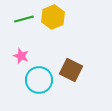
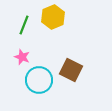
green line: moved 6 px down; rotated 54 degrees counterclockwise
pink star: moved 1 px right, 1 px down
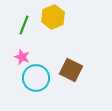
cyan circle: moved 3 px left, 2 px up
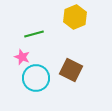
yellow hexagon: moved 22 px right
green line: moved 10 px right, 9 px down; rotated 54 degrees clockwise
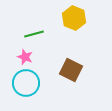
yellow hexagon: moved 1 px left, 1 px down; rotated 15 degrees counterclockwise
pink star: moved 3 px right
cyan circle: moved 10 px left, 5 px down
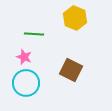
yellow hexagon: moved 1 px right
green line: rotated 18 degrees clockwise
pink star: moved 1 px left
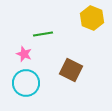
yellow hexagon: moved 17 px right
green line: moved 9 px right; rotated 12 degrees counterclockwise
pink star: moved 3 px up
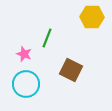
yellow hexagon: moved 1 px up; rotated 20 degrees counterclockwise
green line: moved 4 px right, 4 px down; rotated 60 degrees counterclockwise
cyan circle: moved 1 px down
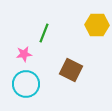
yellow hexagon: moved 5 px right, 8 px down
green line: moved 3 px left, 5 px up
pink star: rotated 28 degrees counterclockwise
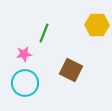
cyan circle: moved 1 px left, 1 px up
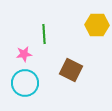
green line: moved 1 px down; rotated 24 degrees counterclockwise
